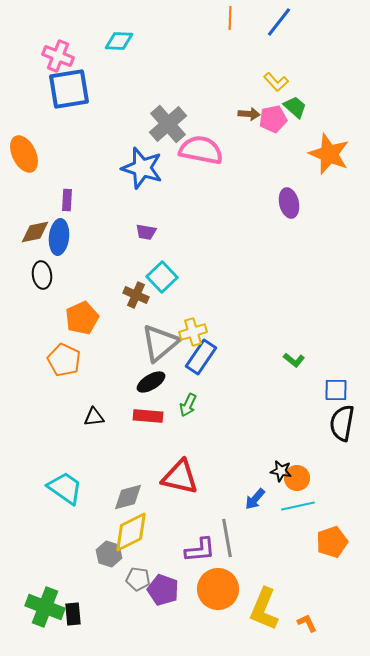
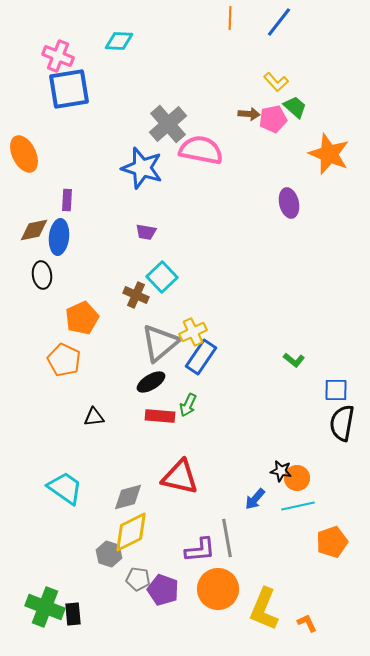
brown diamond at (35, 232): moved 1 px left, 2 px up
yellow cross at (193, 332): rotated 8 degrees counterclockwise
red rectangle at (148, 416): moved 12 px right
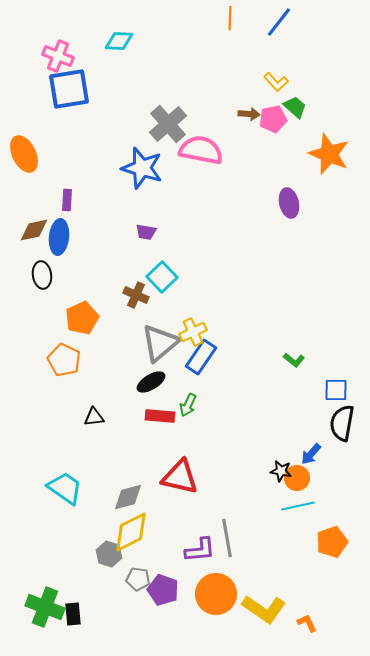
blue arrow at (255, 499): moved 56 px right, 45 px up
orange circle at (218, 589): moved 2 px left, 5 px down
yellow L-shape at (264, 609): rotated 78 degrees counterclockwise
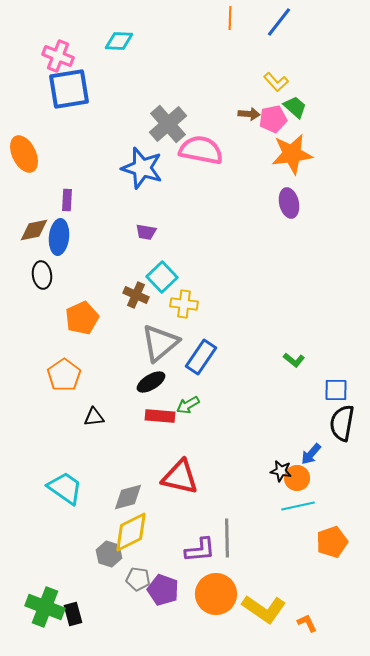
orange star at (329, 154): moved 37 px left; rotated 30 degrees counterclockwise
yellow cross at (193, 332): moved 9 px left, 28 px up; rotated 32 degrees clockwise
orange pentagon at (64, 360): moved 15 px down; rotated 12 degrees clockwise
green arrow at (188, 405): rotated 35 degrees clockwise
gray line at (227, 538): rotated 9 degrees clockwise
black rectangle at (73, 614): rotated 10 degrees counterclockwise
